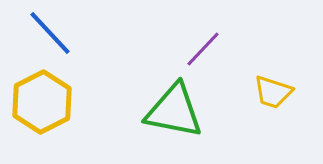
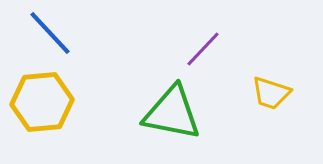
yellow trapezoid: moved 2 px left, 1 px down
yellow hexagon: rotated 22 degrees clockwise
green triangle: moved 2 px left, 2 px down
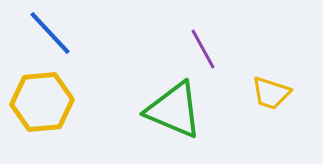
purple line: rotated 72 degrees counterclockwise
green triangle: moved 2 px right, 3 px up; rotated 12 degrees clockwise
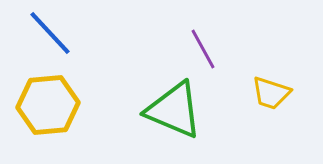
yellow hexagon: moved 6 px right, 3 px down
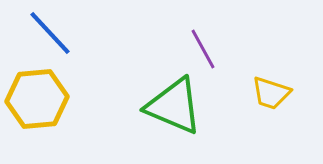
yellow hexagon: moved 11 px left, 6 px up
green triangle: moved 4 px up
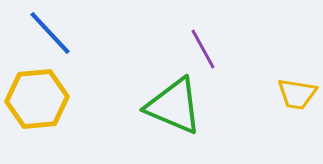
yellow trapezoid: moved 26 px right, 1 px down; rotated 9 degrees counterclockwise
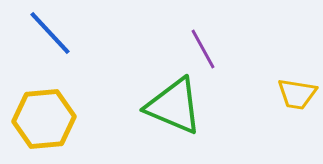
yellow hexagon: moved 7 px right, 20 px down
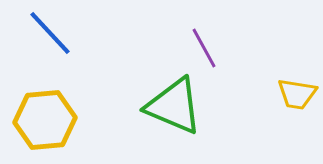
purple line: moved 1 px right, 1 px up
yellow hexagon: moved 1 px right, 1 px down
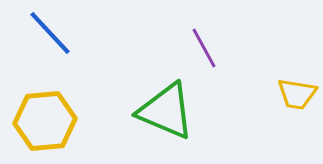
green triangle: moved 8 px left, 5 px down
yellow hexagon: moved 1 px down
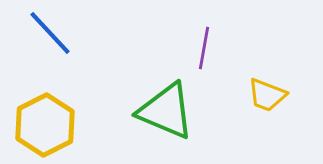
purple line: rotated 39 degrees clockwise
yellow trapezoid: moved 30 px left, 1 px down; rotated 12 degrees clockwise
yellow hexagon: moved 4 px down; rotated 22 degrees counterclockwise
